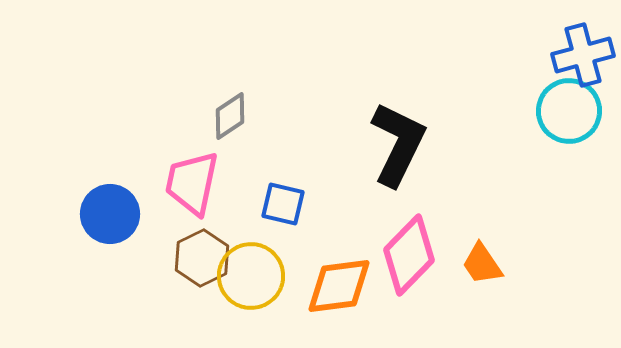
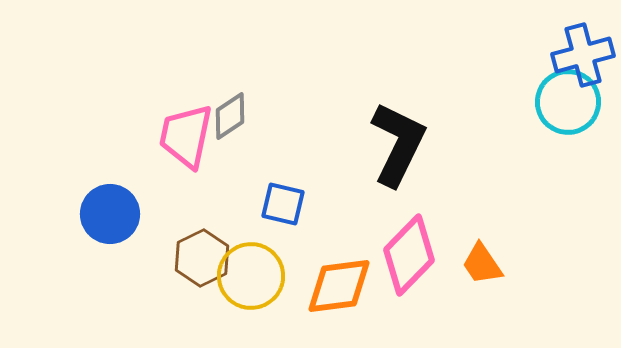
cyan circle: moved 1 px left, 9 px up
pink trapezoid: moved 6 px left, 47 px up
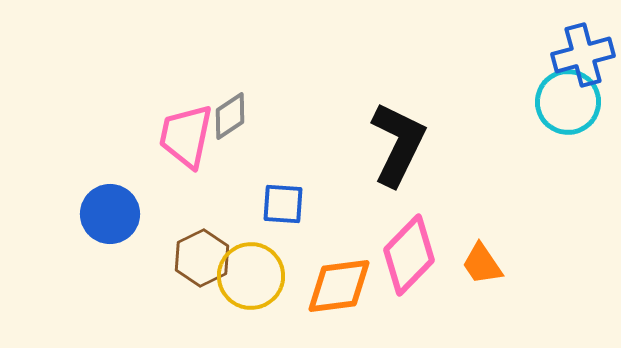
blue square: rotated 9 degrees counterclockwise
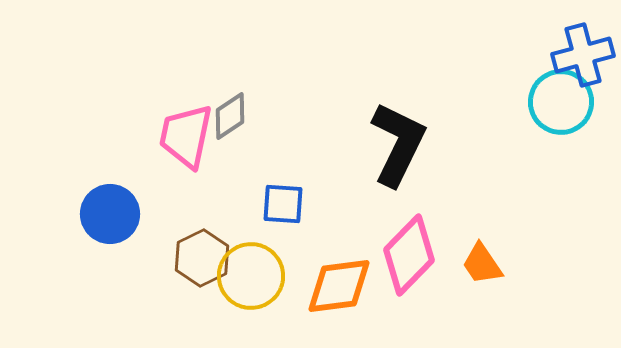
cyan circle: moved 7 px left
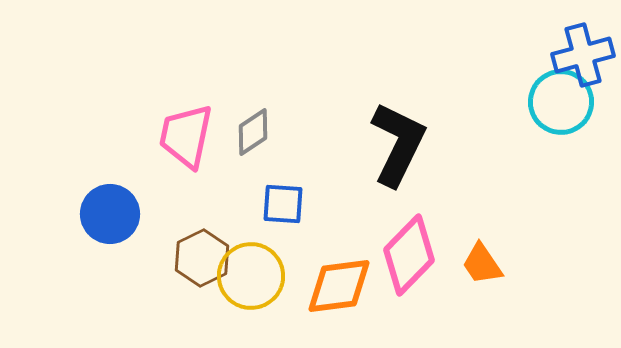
gray diamond: moved 23 px right, 16 px down
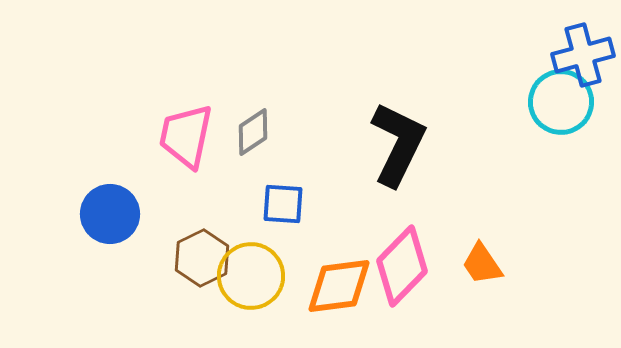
pink diamond: moved 7 px left, 11 px down
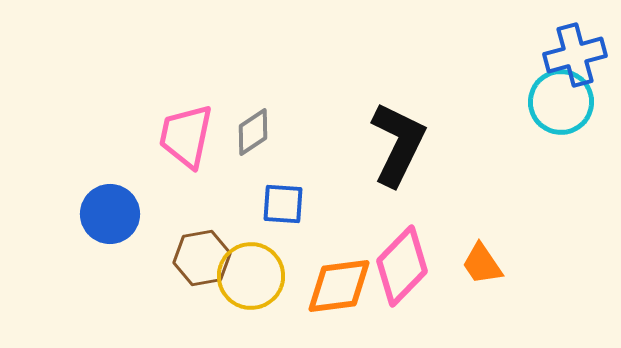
blue cross: moved 8 px left
brown hexagon: rotated 16 degrees clockwise
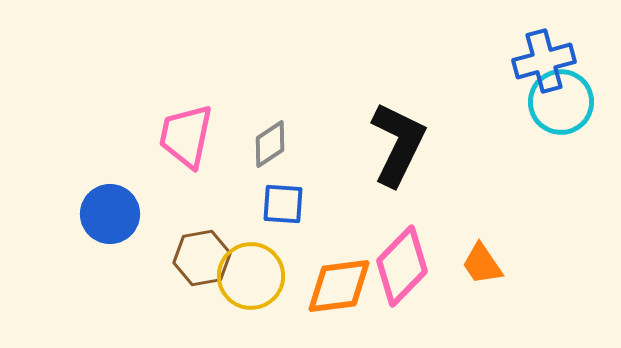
blue cross: moved 31 px left, 6 px down
gray diamond: moved 17 px right, 12 px down
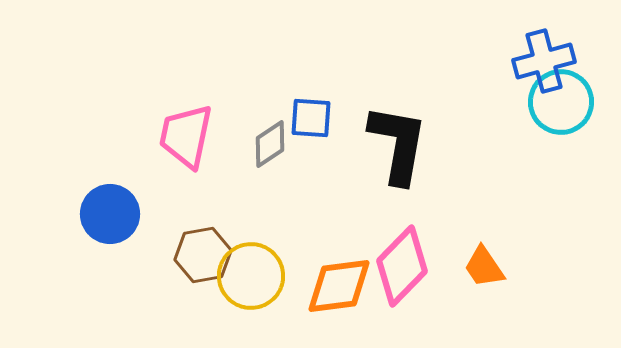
black L-shape: rotated 16 degrees counterclockwise
blue square: moved 28 px right, 86 px up
brown hexagon: moved 1 px right, 3 px up
orange trapezoid: moved 2 px right, 3 px down
